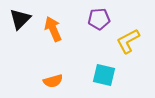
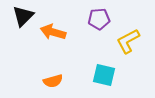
black triangle: moved 3 px right, 3 px up
orange arrow: moved 3 px down; rotated 50 degrees counterclockwise
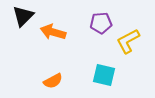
purple pentagon: moved 2 px right, 4 px down
orange semicircle: rotated 12 degrees counterclockwise
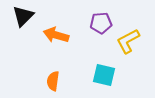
orange arrow: moved 3 px right, 3 px down
orange semicircle: rotated 126 degrees clockwise
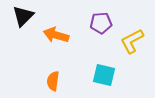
yellow L-shape: moved 4 px right
